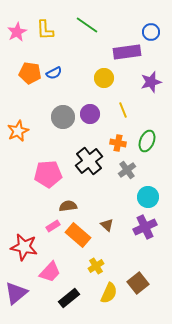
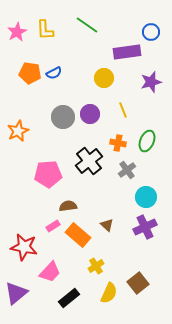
cyan circle: moved 2 px left
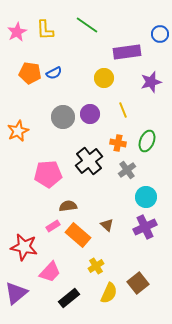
blue circle: moved 9 px right, 2 px down
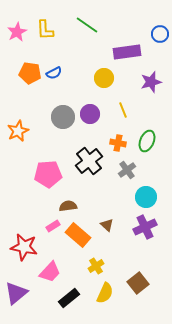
yellow semicircle: moved 4 px left
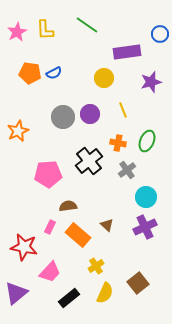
pink rectangle: moved 3 px left, 1 px down; rotated 32 degrees counterclockwise
